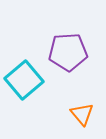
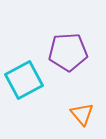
cyan square: rotated 12 degrees clockwise
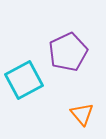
purple pentagon: rotated 21 degrees counterclockwise
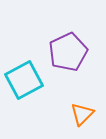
orange triangle: rotated 25 degrees clockwise
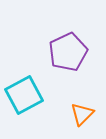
cyan square: moved 15 px down
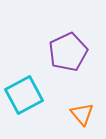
orange triangle: rotated 25 degrees counterclockwise
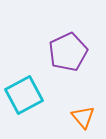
orange triangle: moved 1 px right, 3 px down
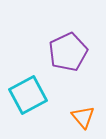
cyan square: moved 4 px right
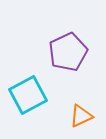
orange triangle: moved 2 px left, 1 px up; rotated 45 degrees clockwise
